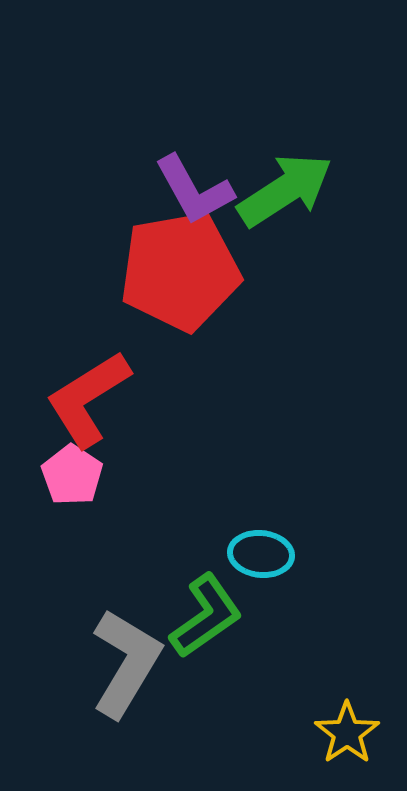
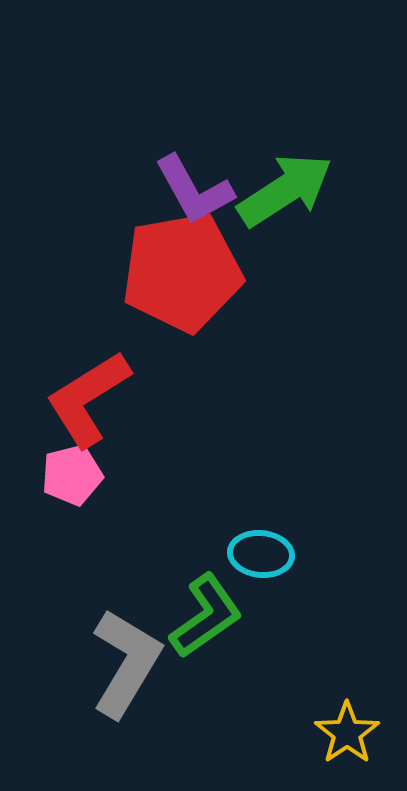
red pentagon: moved 2 px right, 1 px down
pink pentagon: rotated 24 degrees clockwise
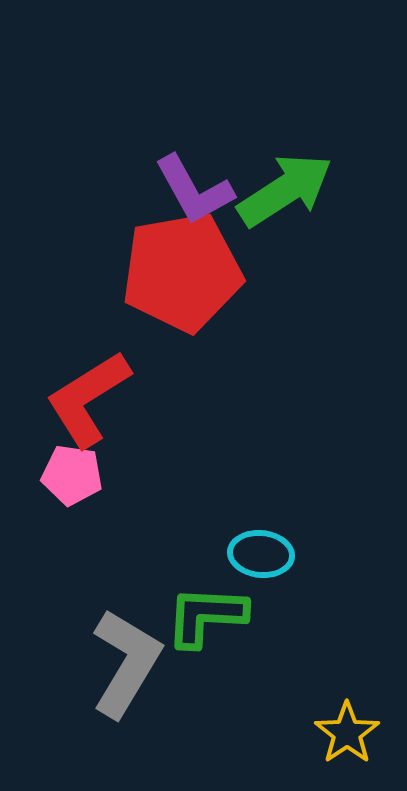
pink pentagon: rotated 22 degrees clockwise
green L-shape: rotated 142 degrees counterclockwise
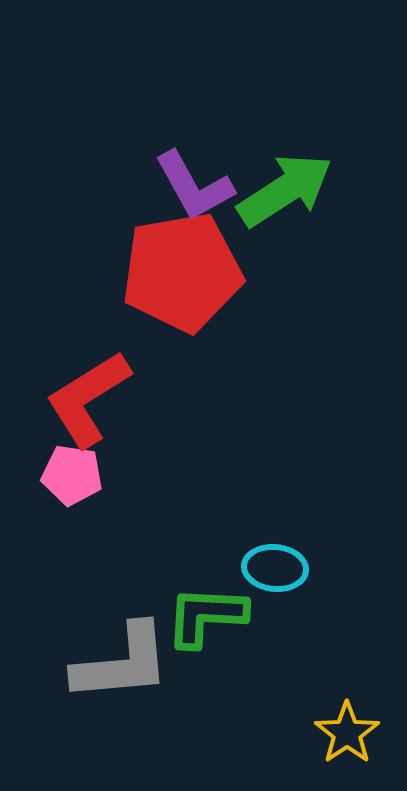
purple L-shape: moved 4 px up
cyan ellipse: moved 14 px right, 14 px down
gray L-shape: moved 4 px left; rotated 54 degrees clockwise
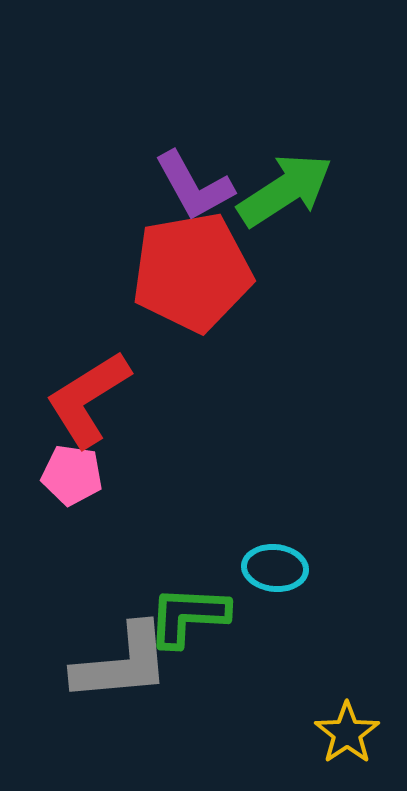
red pentagon: moved 10 px right
green L-shape: moved 18 px left
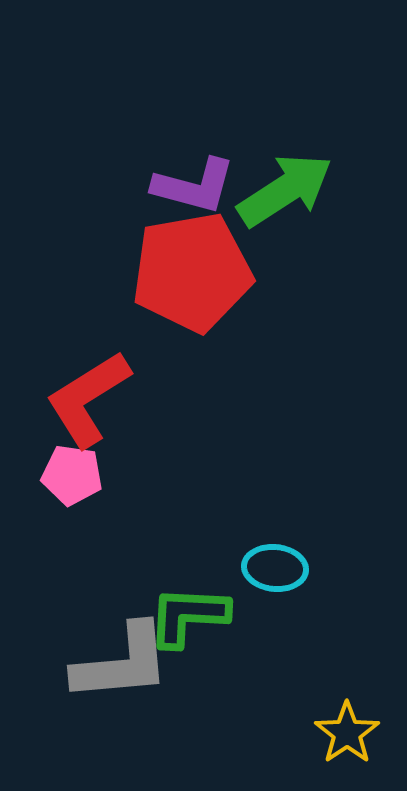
purple L-shape: rotated 46 degrees counterclockwise
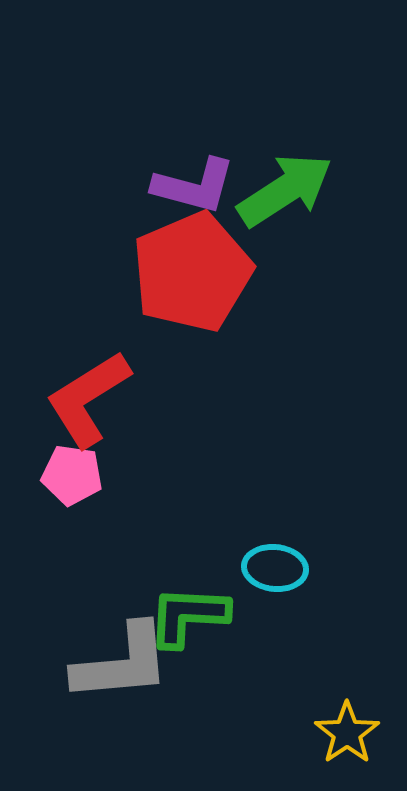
red pentagon: rotated 13 degrees counterclockwise
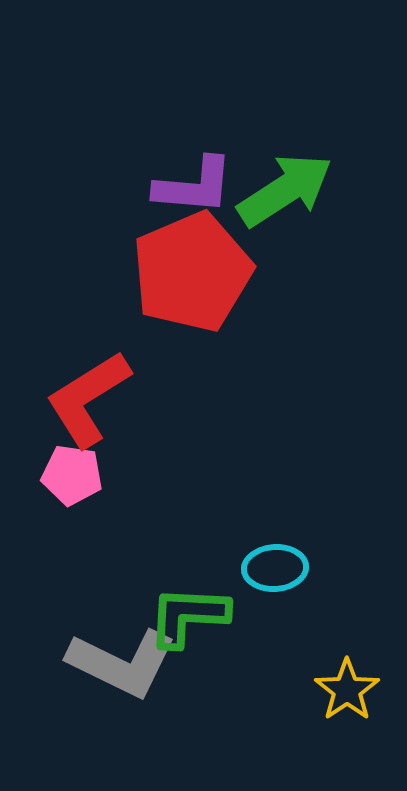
purple L-shape: rotated 10 degrees counterclockwise
cyan ellipse: rotated 10 degrees counterclockwise
gray L-shape: rotated 31 degrees clockwise
yellow star: moved 43 px up
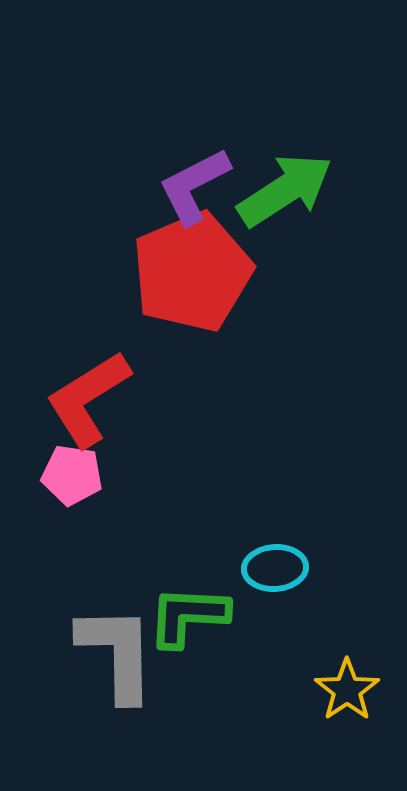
purple L-shape: rotated 148 degrees clockwise
gray L-shape: moved 5 px left, 10 px up; rotated 117 degrees counterclockwise
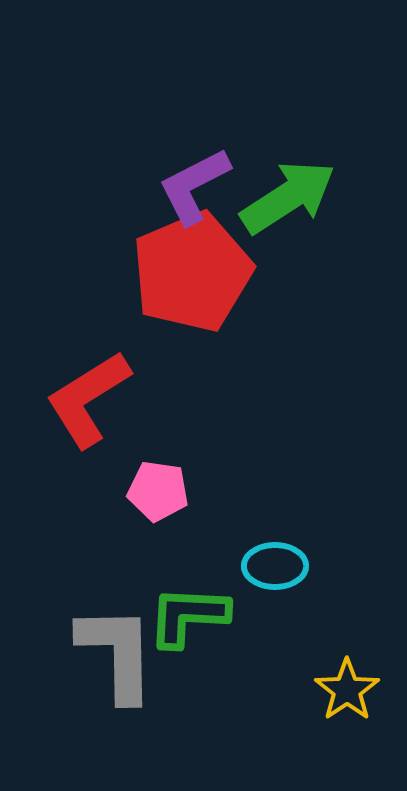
green arrow: moved 3 px right, 7 px down
pink pentagon: moved 86 px right, 16 px down
cyan ellipse: moved 2 px up; rotated 4 degrees clockwise
